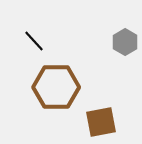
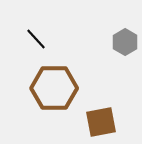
black line: moved 2 px right, 2 px up
brown hexagon: moved 2 px left, 1 px down
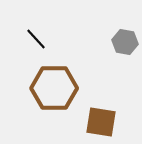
gray hexagon: rotated 20 degrees counterclockwise
brown square: rotated 20 degrees clockwise
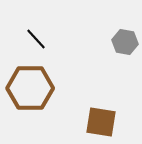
brown hexagon: moved 24 px left
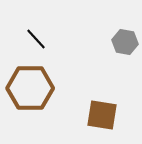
brown square: moved 1 px right, 7 px up
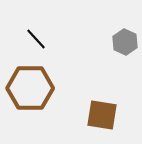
gray hexagon: rotated 15 degrees clockwise
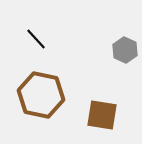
gray hexagon: moved 8 px down
brown hexagon: moved 11 px right, 7 px down; rotated 12 degrees clockwise
